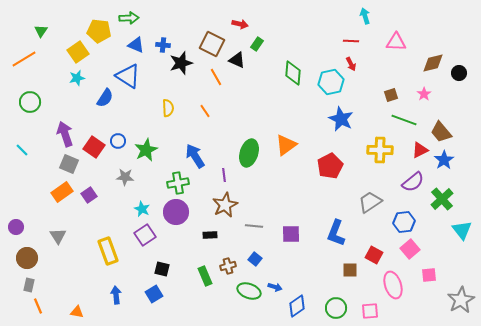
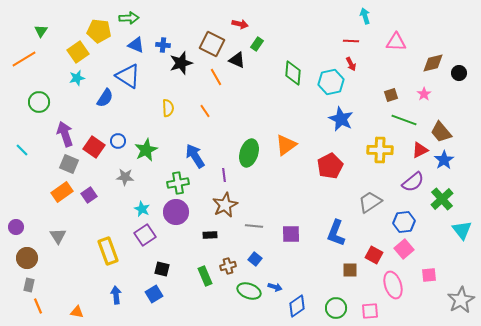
green circle at (30, 102): moved 9 px right
pink square at (410, 249): moved 6 px left
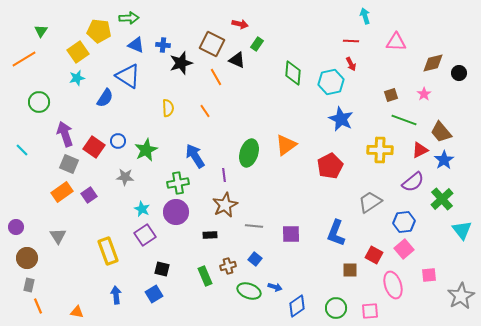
gray star at (461, 300): moved 4 px up
